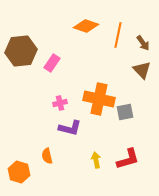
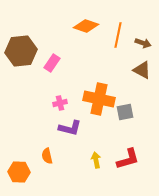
brown arrow: rotated 35 degrees counterclockwise
brown triangle: rotated 18 degrees counterclockwise
orange hexagon: rotated 15 degrees counterclockwise
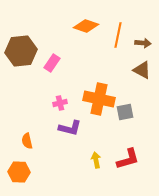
brown arrow: rotated 14 degrees counterclockwise
orange semicircle: moved 20 px left, 15 px up
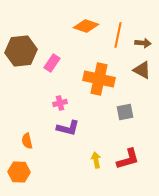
orange cross: moved 20 px up
purple L-shape: moved 2 px left
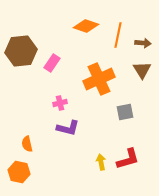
brown triangle: rotated 30 degrees clockwise
orange cross: rotated 36 degrees counterclockwise
orange semicircle: moved 3 px down
yellow arrow: moved 5 px right, 2 px down
orange hexagon: rotated 10 degrees clockwise
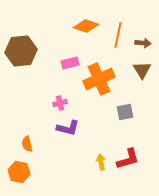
pink rectangle: moved 18 px right; rotated 42 degrees clockwise
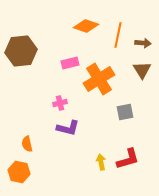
orange cross: rotated 8 degrees counterclockwise
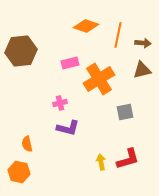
brown triangle: rotated 48 degrees clockwise
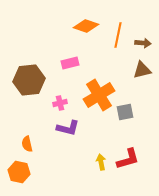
brown hexagon: moved 8 px right, 29 px down
orange cross: moved 16 px down
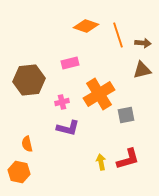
orange line: rotated 30 degrees counterclockwise
orange cross: moved 1 px up
pink cross: moved 2 px right, 1 px up
gray square: moved 1 px right, 3 px down
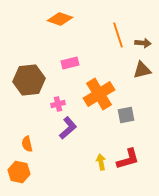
orange diamond: moved 26 px left, 7 px up
pink cross: moved 4 px left, 2 px down
purple L-shape: rotated 55 degrees counterclockwise
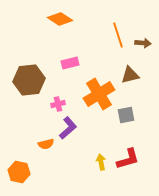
orange diamond: rotated 15 degrees clockwise
brown triangle: moved 12 px left, 5 px down
orange semicircle: moved 19 px right; rotated 91 degrees counterclockwise
